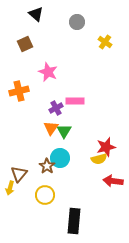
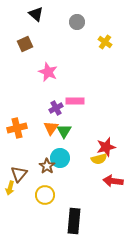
orange cross: moved 2 px left, 37 px down
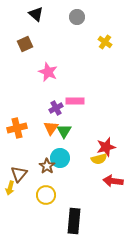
gray circle: moved 5 px up
yellow circle: moved 1 px right
